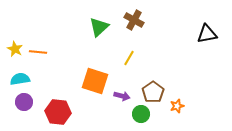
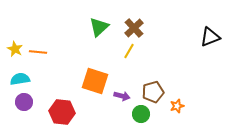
brown cross: moved 8 px down; rotated 18 degrees clockwise
black triangle: moved 3 px right, 3 px down; rotated 10 degrees counterclockwise
yellow line: moved 7 px up
brown pentagon: rotated 20 degrees clockwise
red hexagon: moved 4 px right
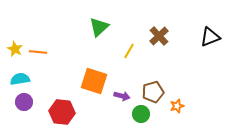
brown cross: moved 25 px right, 8 px down
orange square: moved 1 px left
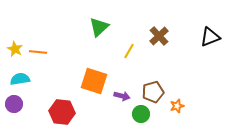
purple circle: moved 10 px left, 2 px down
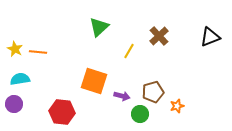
green circle: moved 1 px left
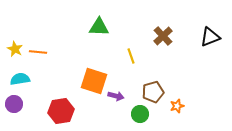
green triangle: rotated 45 degrees clockwise
brown cross: moved 4 px right
yellow line: moved 2 px right, 5 px down; rotated 49 degrees counterclockwise
purple arrow: moved 6 px left
red hexagon: moved 1 px left, 1 px up; rotated 15 degrees counterclockwise
